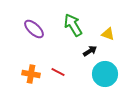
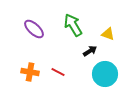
orange cross: moved 1 px left, 2 px up
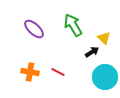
yellow triangle: moved 4 px left, 4 px down; rotated 24 degrees clockwise
black arrow: moved 2 px right, 1 px down
cyan circle: moved 3 px down
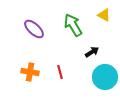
yellow triangle: moved 23 px up; rotated 16 degrees counterclockwise
red line: moved 2 px right; rotated 48 degrees clockwise
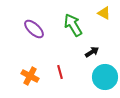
yellow triangle: moved 2 px up
orange cross: moved 4 px down; rotated 18 degrees clockwise
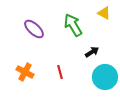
orange cross: moved 5 px left, 4 px up
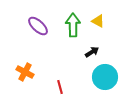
yellow triangle: moved 6 px left, 8 px down
green arrow: rotated 30 degrees clockwise
purple ellipse: moved 4 px right, 3 px up
red line: moved 15 px down
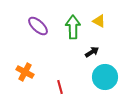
yellow triangle: moved 1 px right
green arrow: moved 2 px down
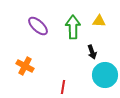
yellow triangle: rotated 24 degrees counterclockwise
black arrow: rotated 104 degrees clockwise
orange cross: moved 6 px up
cyan circle: moved 2 px up
red line: moved 3 px right; rotated 24 degrees clockwise
